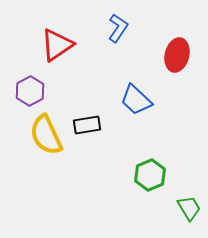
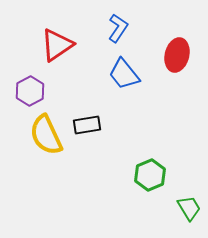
blue trapezoid: moved 12 px left, 26 px up; rotated 8 degrees clockwise
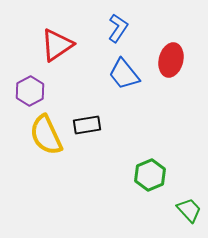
red ellipse: moved 6 px left, 5 px down
green trapezoid: moved 2 px down; rotated 12 degrees counterclockwise
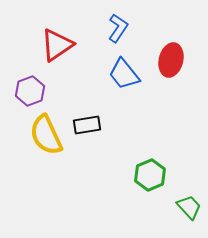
purple hexagon: rotated 8 degrees clockwise
green trapezoid: moved 3 px up
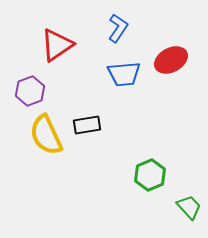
red ellipse: rotated 48 degrees clockwise
blue trapezoid: rotated 56 degrees counterclockwise
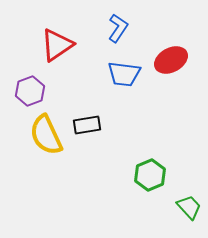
blue trapezoid: rotated 12 degrees clockwise
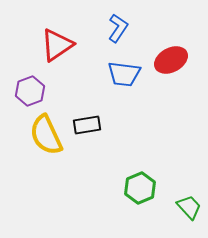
green hexagon: moved 10 px left, 13 px down
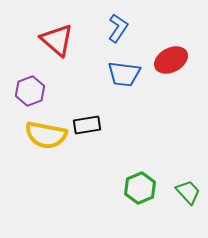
red triangle: moved 5 px up; rotated 45 degrees counterclockwise
yellow semicircle: rotated 54 degrees counterclockwise
green trapezoid: moved 1 px left, 15 px up
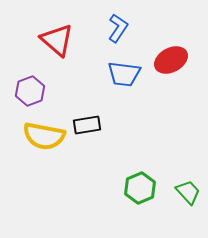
yellow semicircle: moved 2 px left, 1 px down
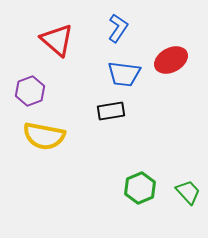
black rectangle: moved 24 px right, 14 px up
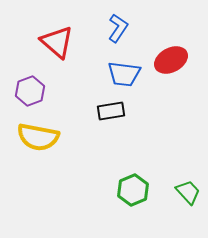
red triangle: moved 2 px down
yellow semicircle: moved 6 px left, 1 px down
green hexagon: moved 7 px left, 2 px down
